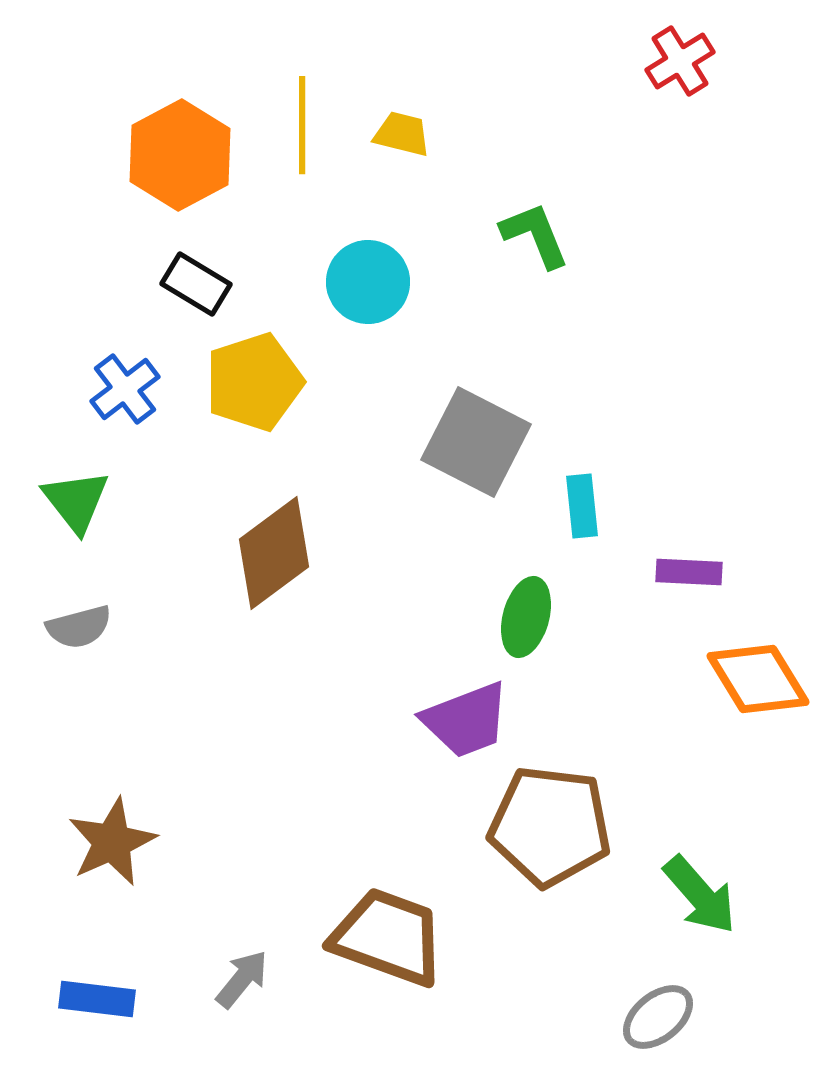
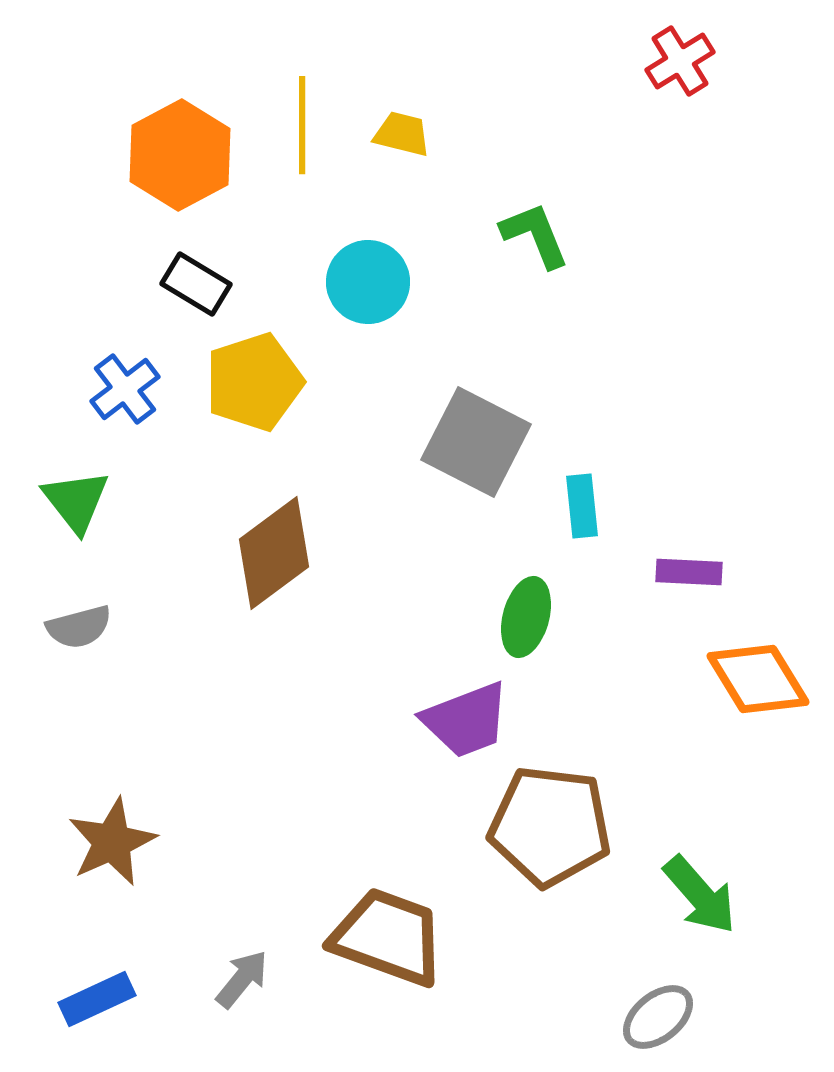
blue rectangle: rotated 32 degrees counterclockwise
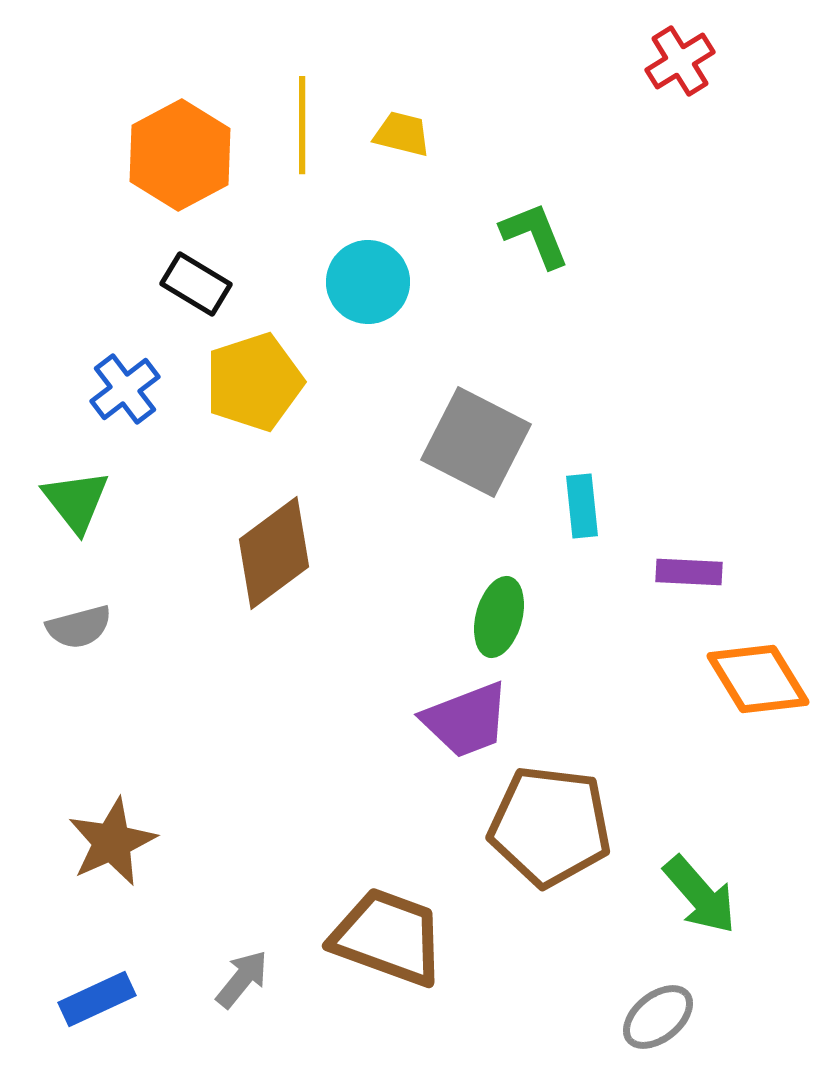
green ellipse: moved 27 px left
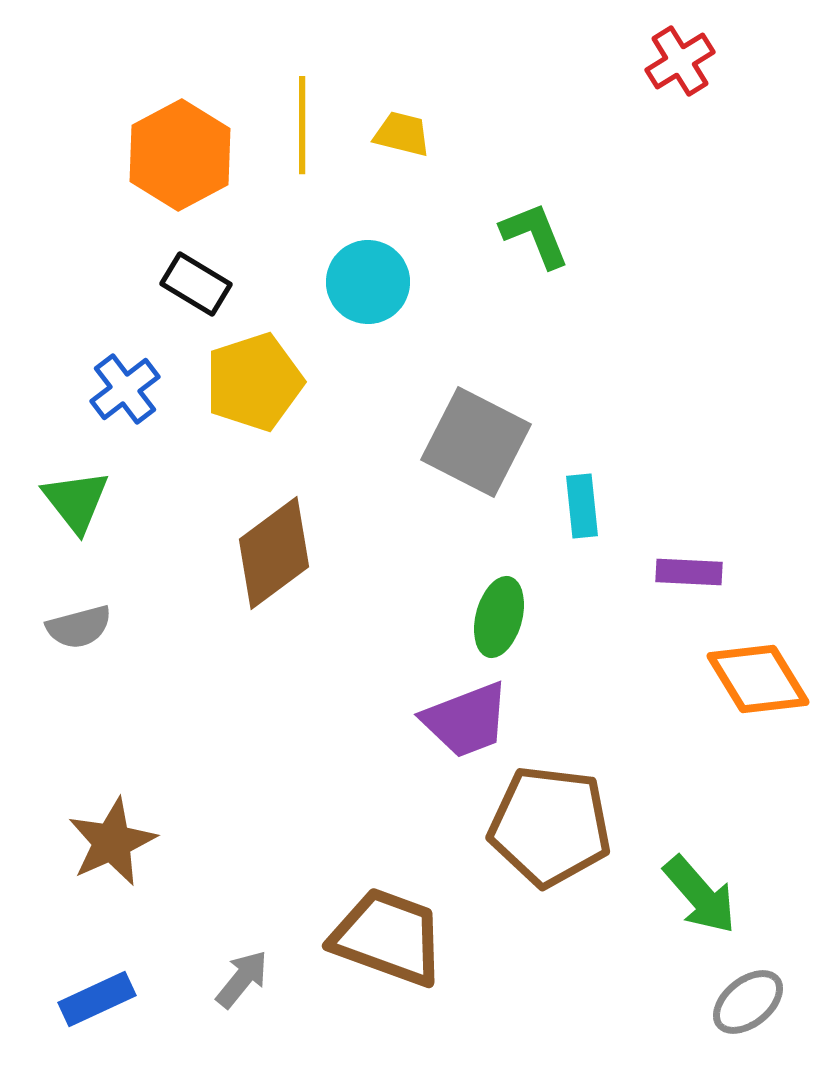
gray ellipse: moved 90 px right, 15 px up
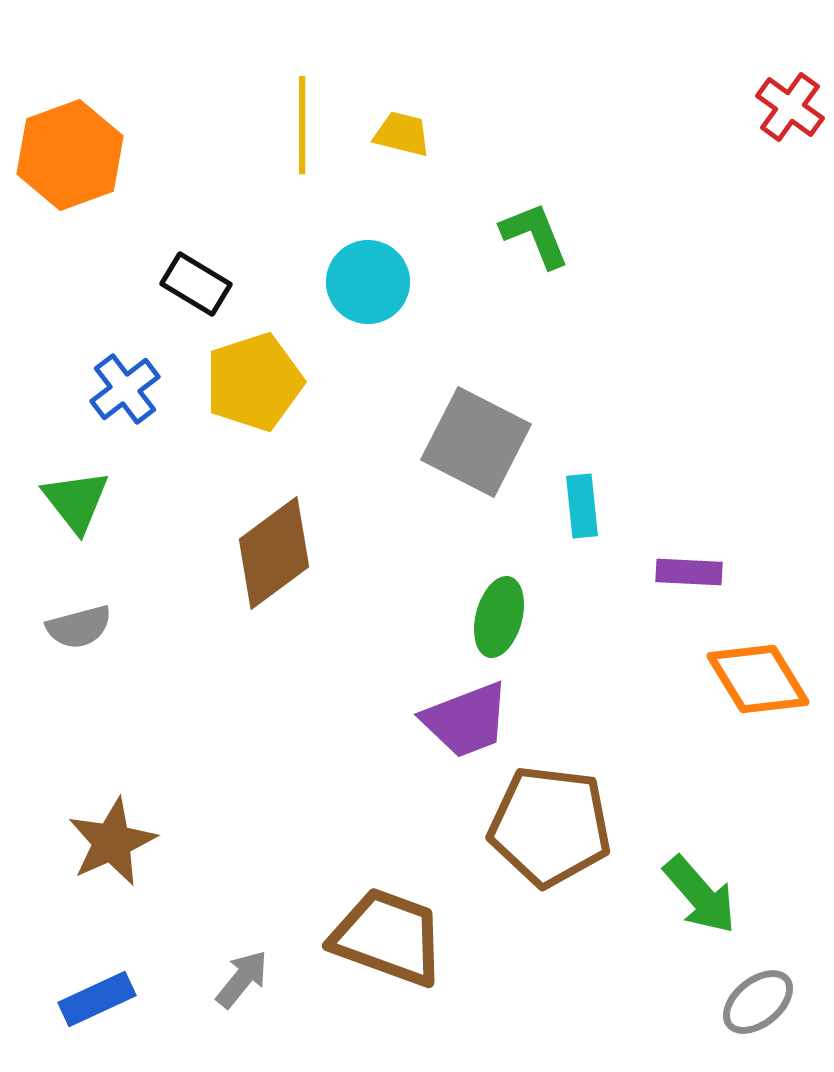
red cross: moved 110 px right, 46 px down; rotated 22 degrees counterclockwise
orange hexagon: moved 110 px left; rotated 8 degrees clockwise
gray ellipse: moved 10 px right
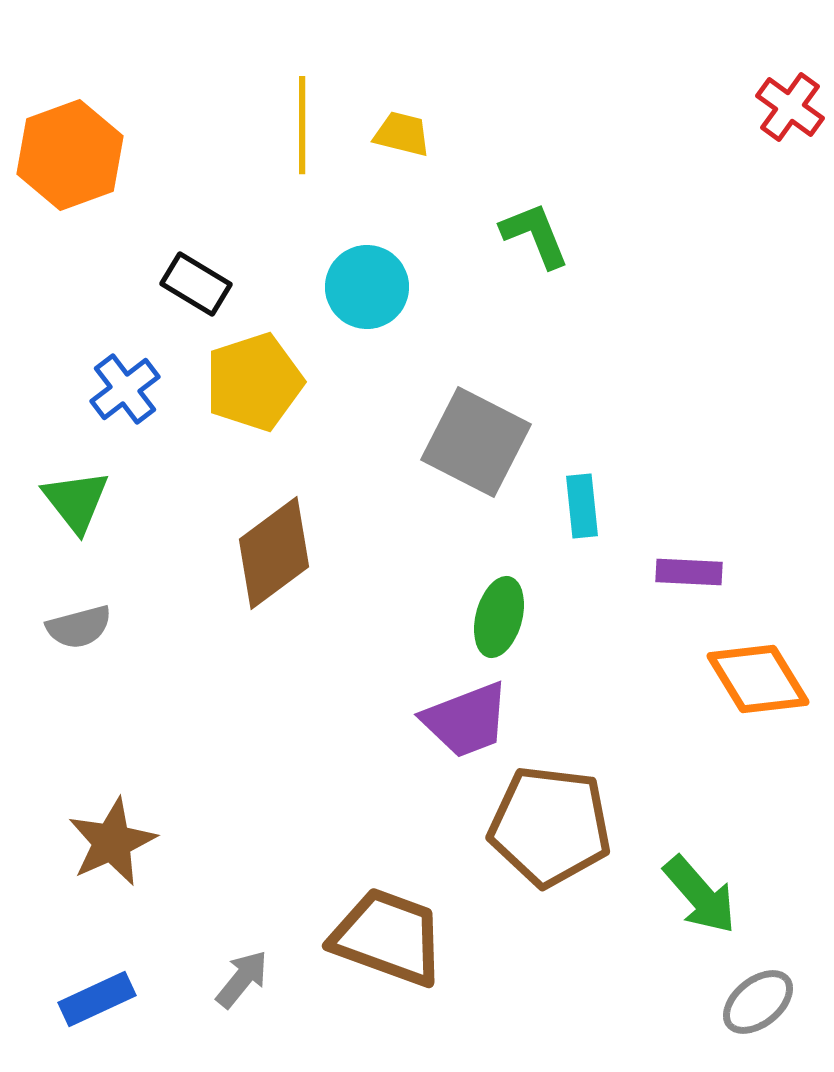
cyan circle: moved 1 px left, 5 px down
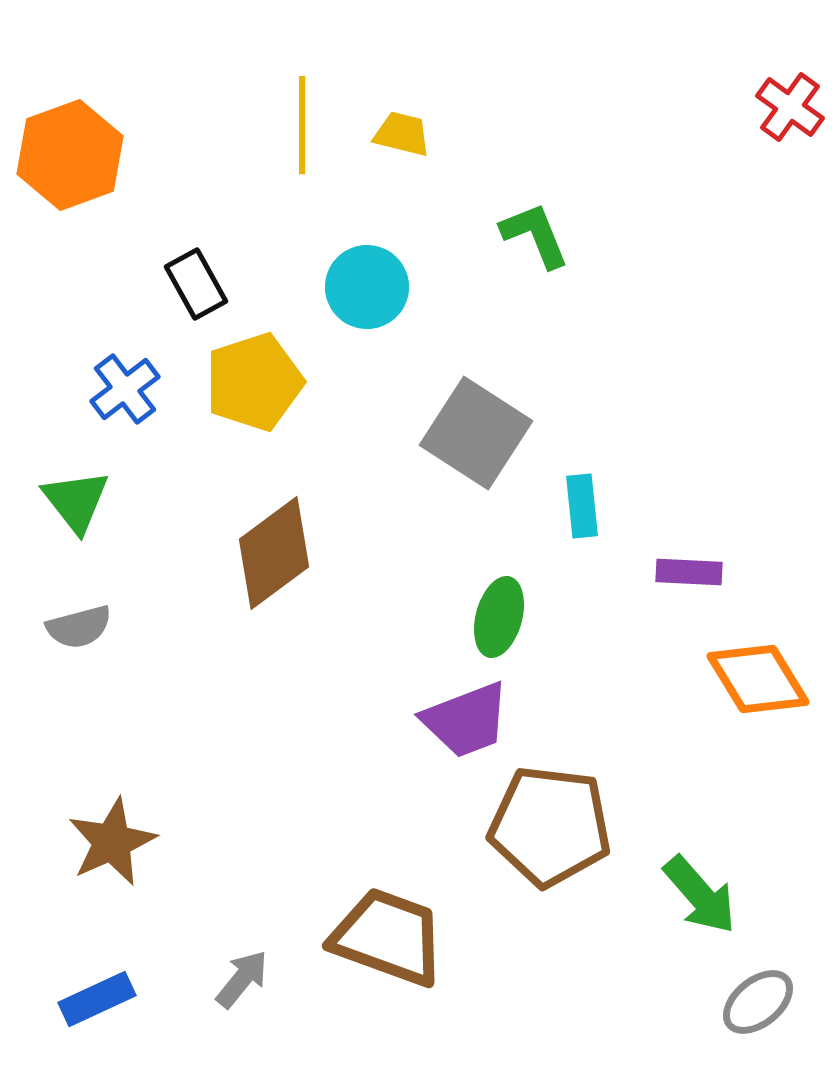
black rectangle: rotated 30 degrees clockwise
gray square: moved 9 px up; rotated 6 degrees clockwise
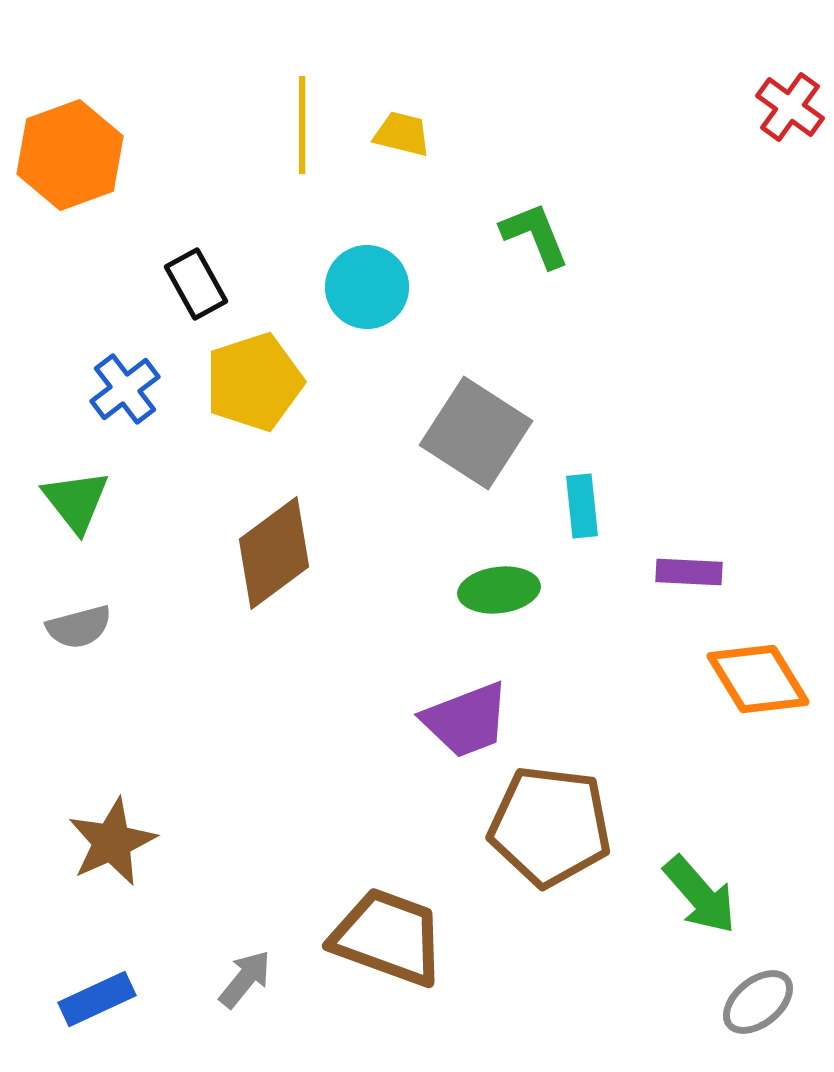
green ellipse: moved 27 px up; rotated 68 degrees clockwise
gray arrow: moved 3 px right
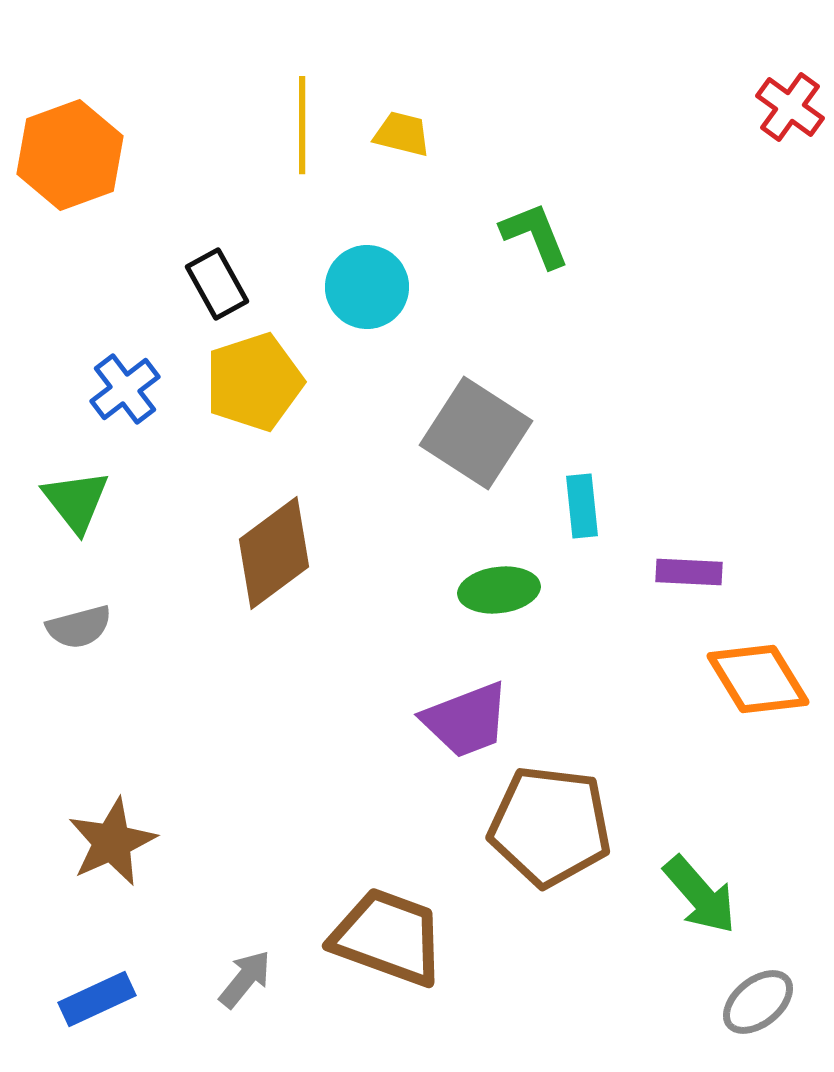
black rectangle: moved 21 px right
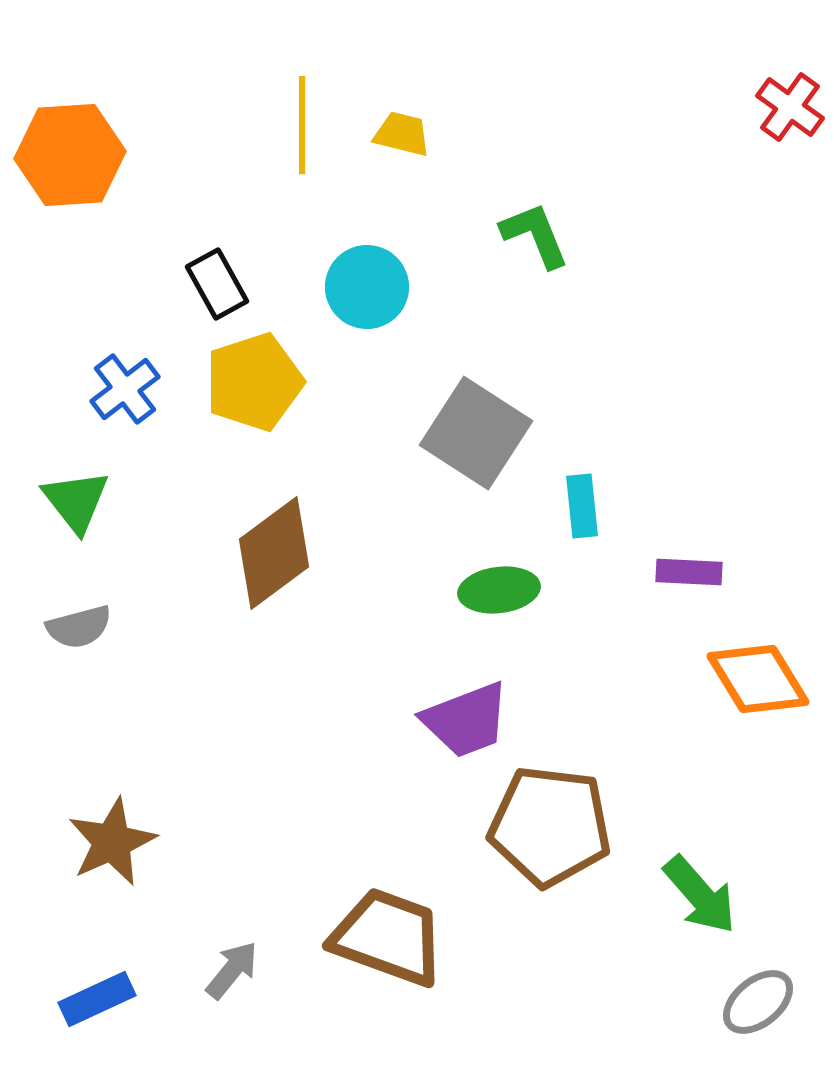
orange hexagon: rotated 16 degrees clockwise
gray arrow: moved 13 px left, 9 px up
